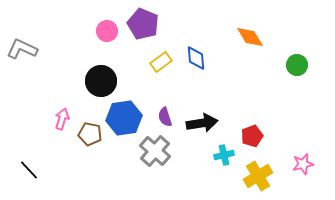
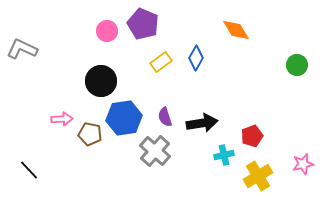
orange diamond: moved 14 px left, 7 px up
blue diamond: rotated 35 degrees clockwise
pink arrow: rotated 70 degrees clockwise
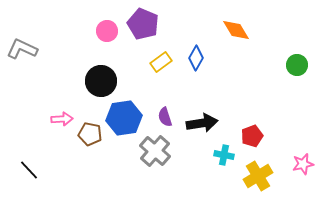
cyan cross: rotated 24 degrees clockwise
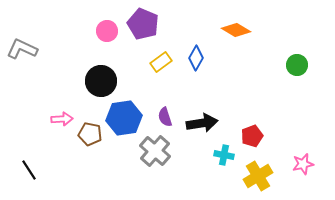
orange diamond: rotated 28 degrees counterclockwise
black line: rotated 10 degrees clockwise
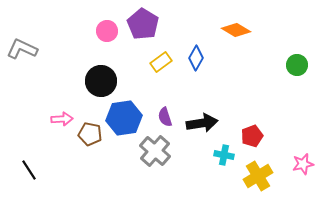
purple pentagon: rotated 8 degrees clockwise
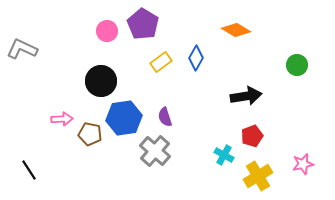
black arrow: moved 44 px right, 27 px up
cyan cross: rotated 18 degrees clockwise
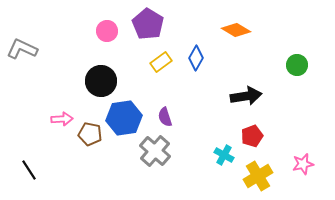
purple pentagon: moved 5 px right
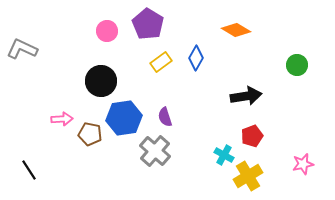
yellow cross: moved 10 px left
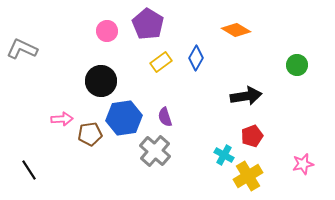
brown pentagon: rotated 20 degrees counterclockwise
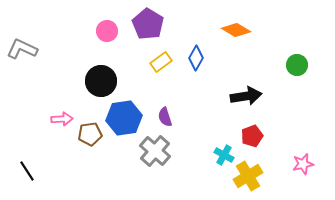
black line: moved 2 px left, 1 px down
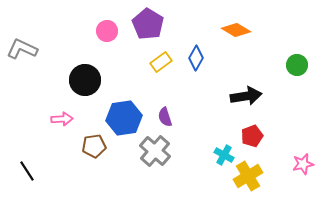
black circle: moved 16 px left, 1 px up
brown pentagon: moved 4 px right, 12 px down
